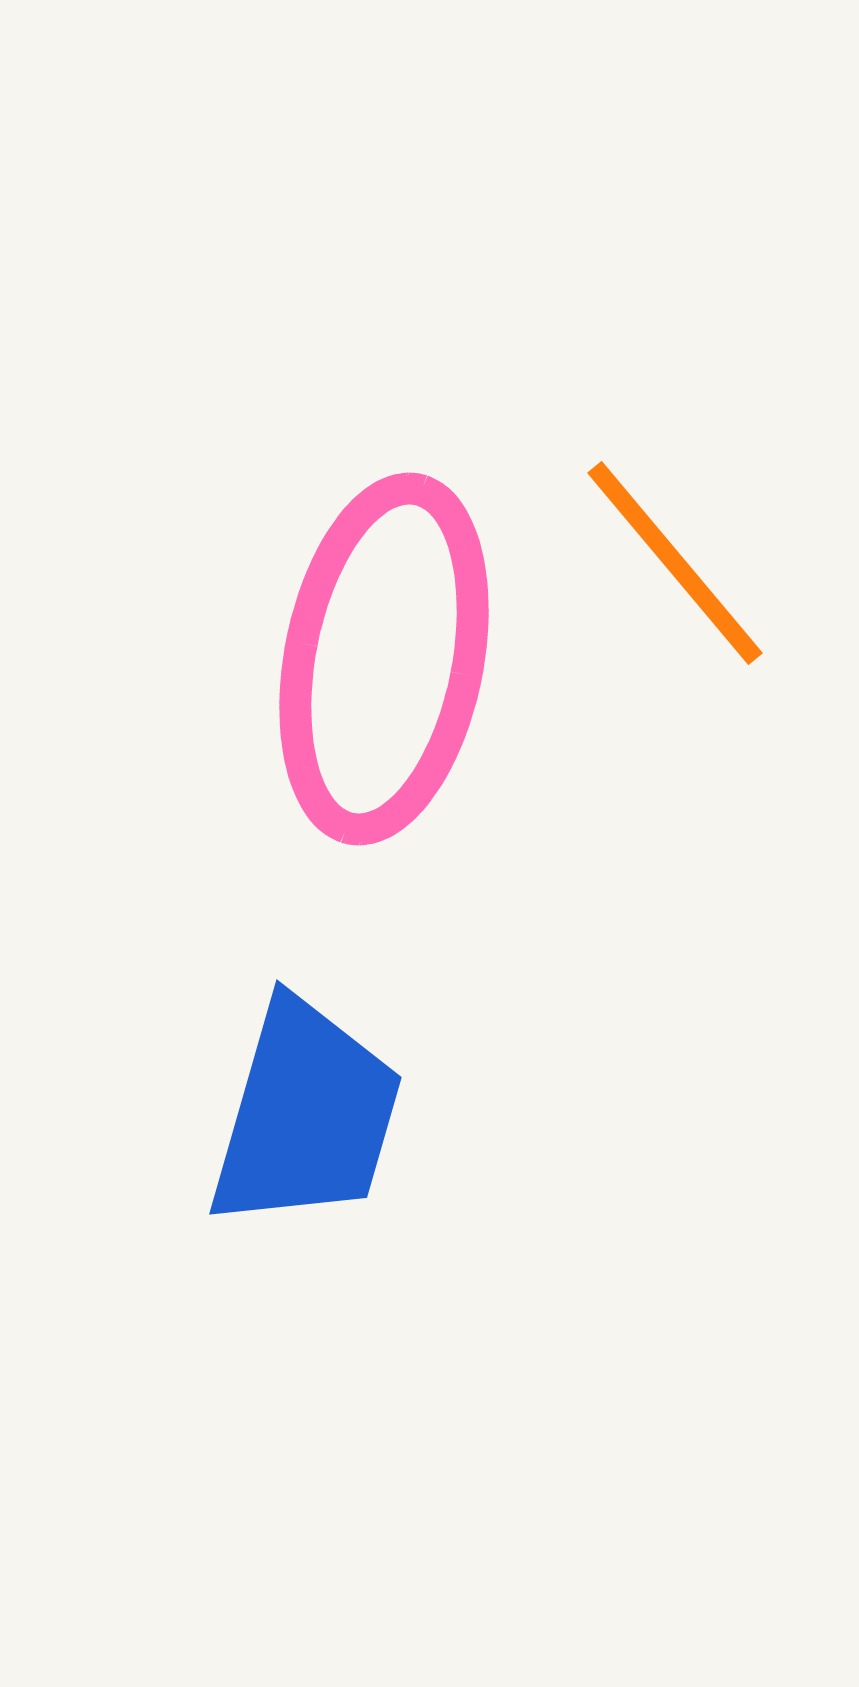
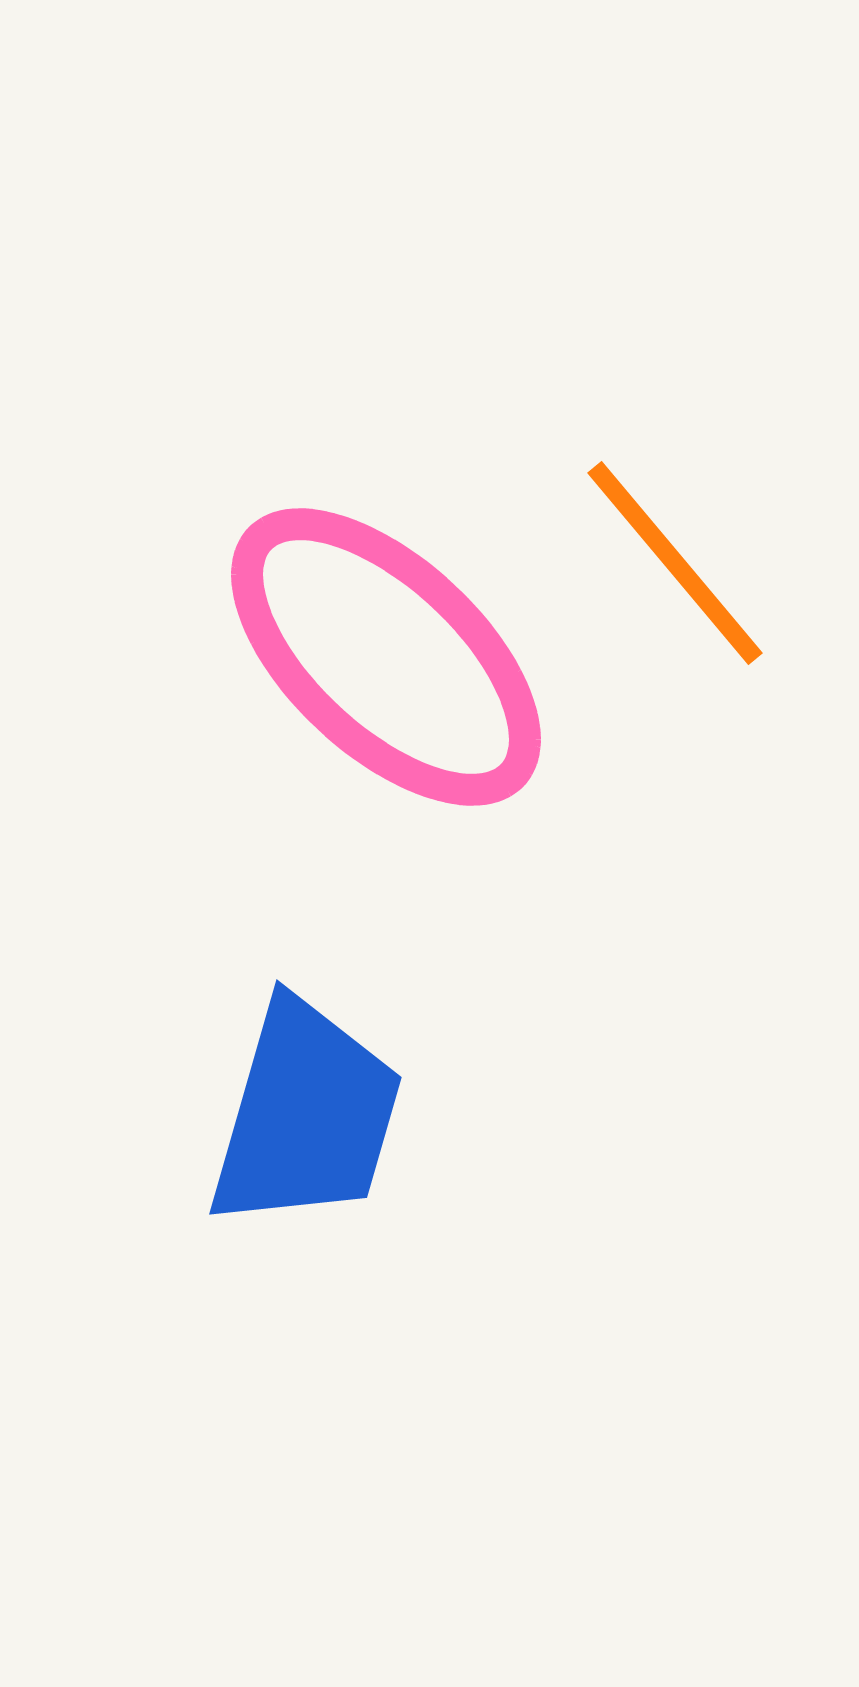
pink ellipse: moved 2 px right, 2 px up; rotated 58 degrees counterclockwise
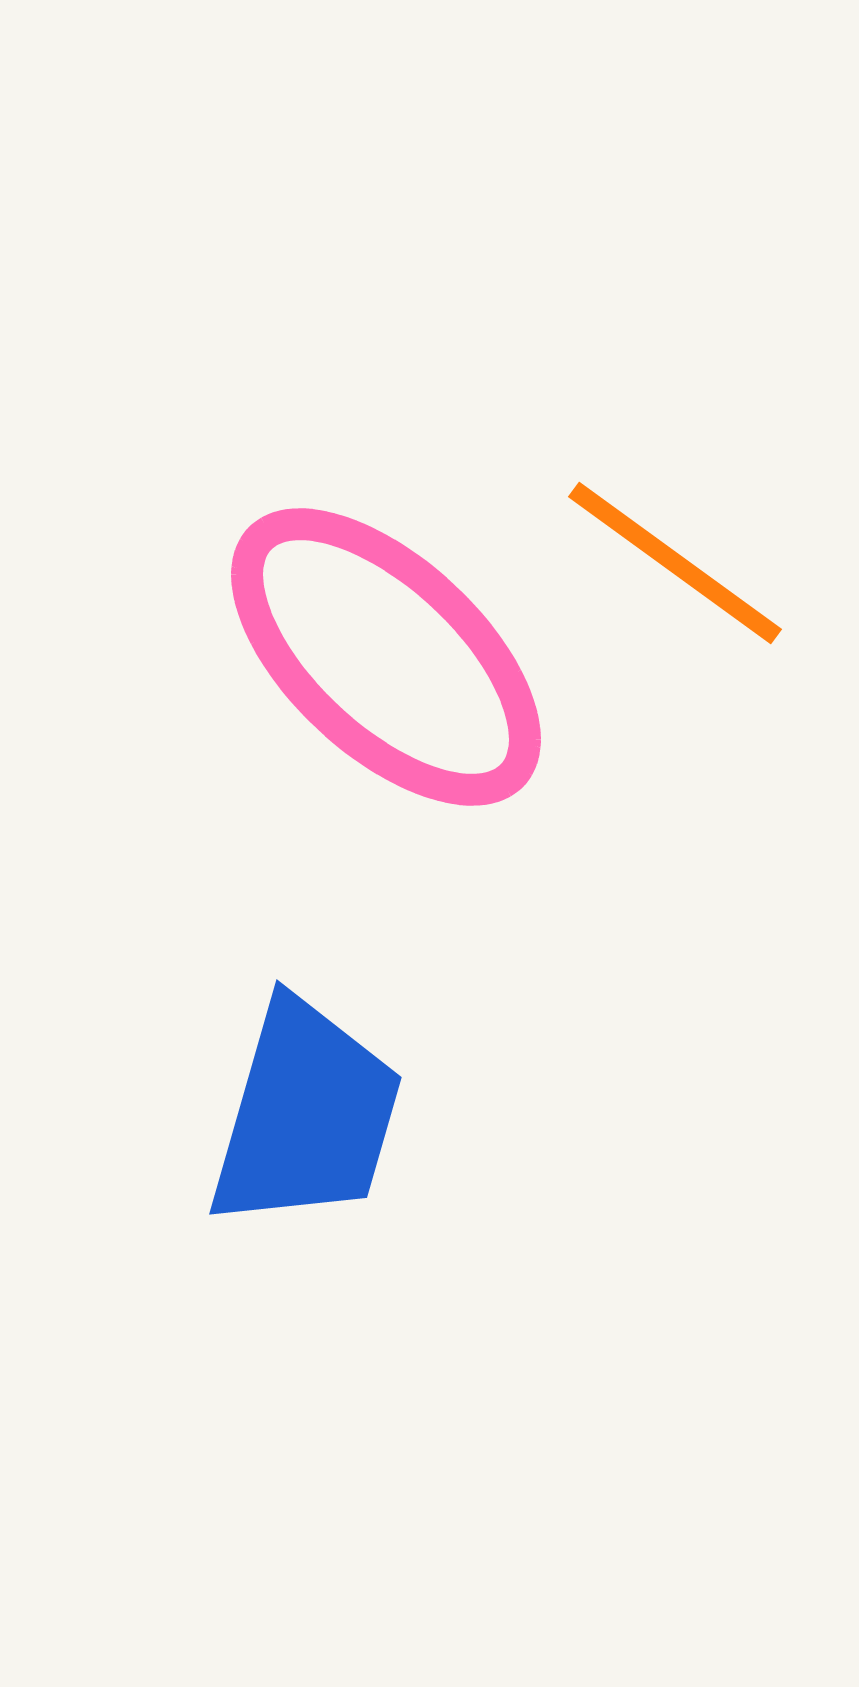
orange line: rotated 14 degrees counterclockwise
